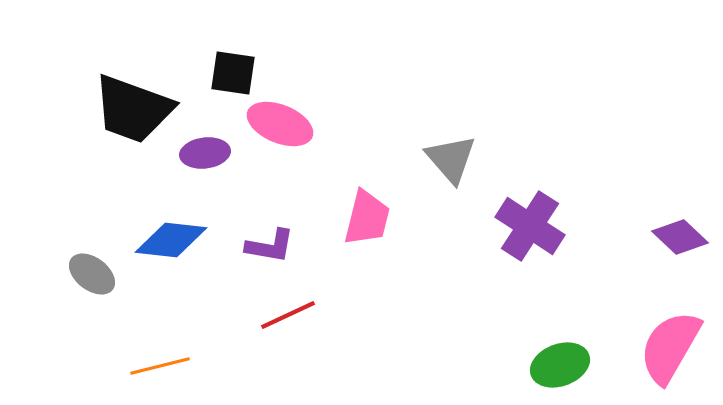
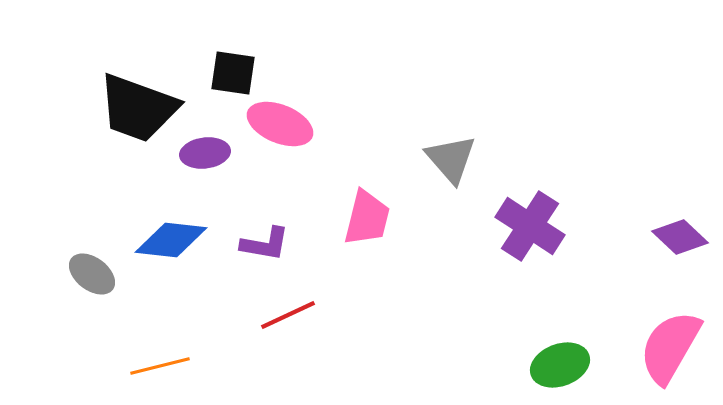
black trapezoid: moved 5 px right, 1 px up
purple L-shape: moved 5 px left, 2 px up
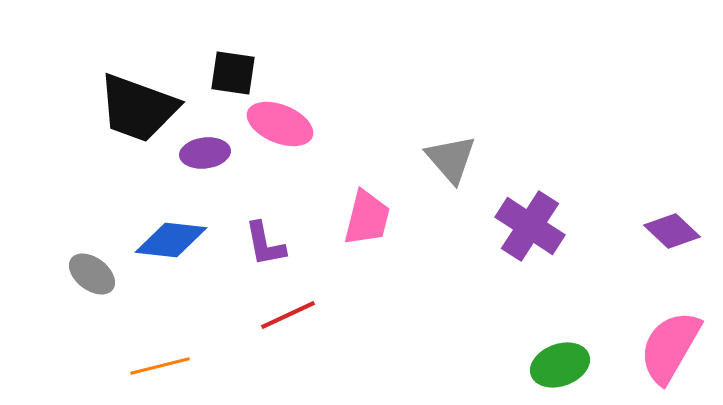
purple diamond: moved 8 px left, 6 px up
purple L-shape: rotated 69 degrees clockwise
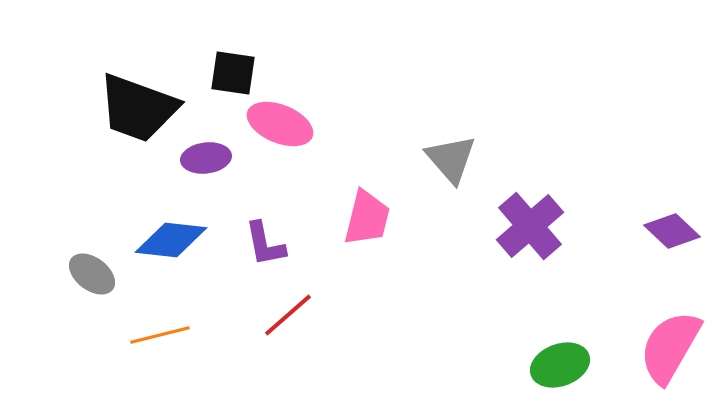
purple ellipse: moved 1 px right, 5 px down
purple cross: rotated 16 degrees clockwise
red line: rotated 16 degrees counterclockwise
orange line: moved 31 px up
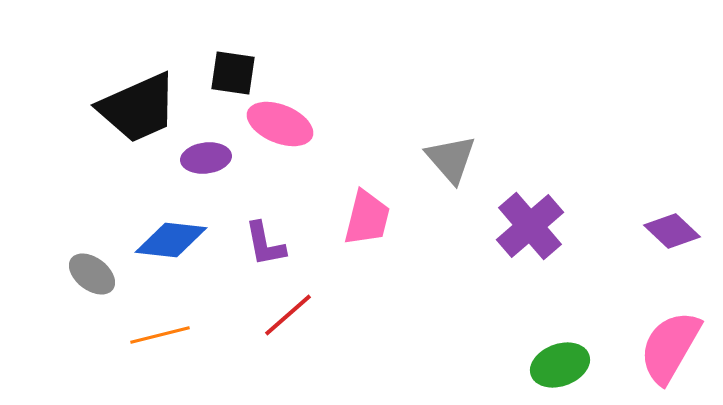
black trapezoid: rotated 44 degrees counterclockwise
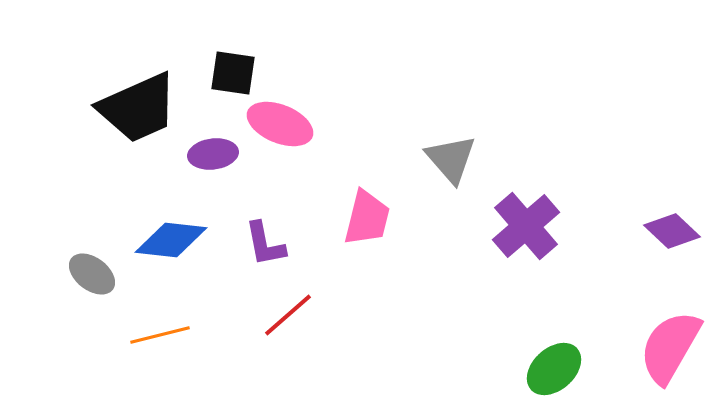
purple ellipse: moved 7 px right, 4 px up
purple cross: moved 4 px left
green ellipse: moved 6 px left, 4 px down; rotated 22 degrees counterclockwise
